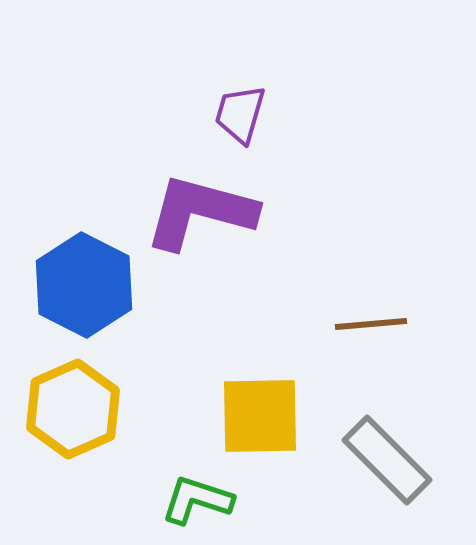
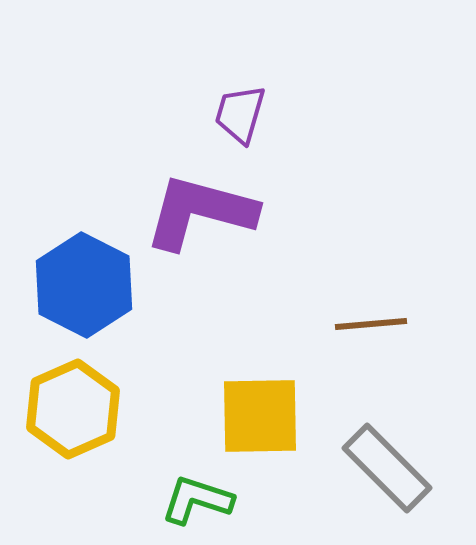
gray rectangle: moved 8 px down
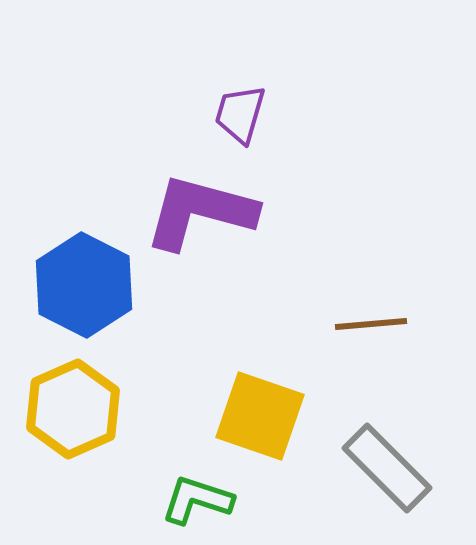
yellow square: rotated 20 degrees clockwise
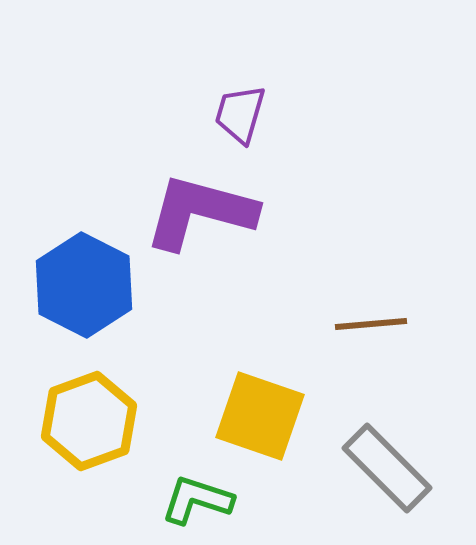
yellow hexagon: moved 16 px right, 12 px down; rotated 4 degrees clockwise
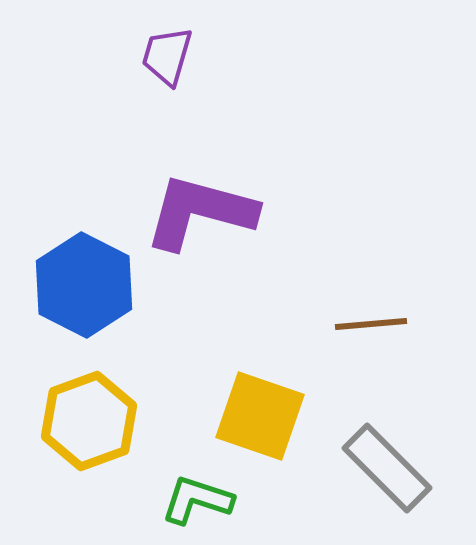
purple trapezoid: moved 73 px left, 58 px up
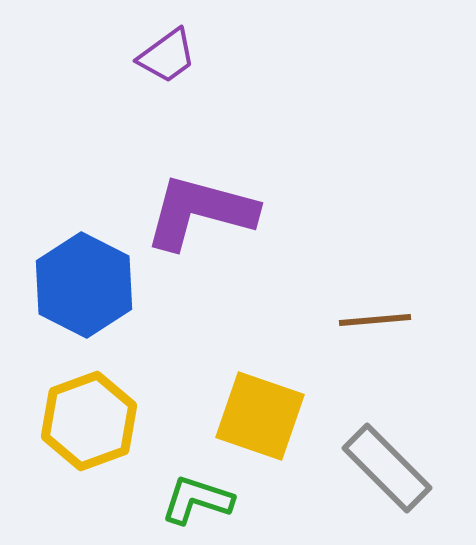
purple trapezoid: rotated 142 degrees counterclockwise
brown line: moved 4 px right, 4 px up
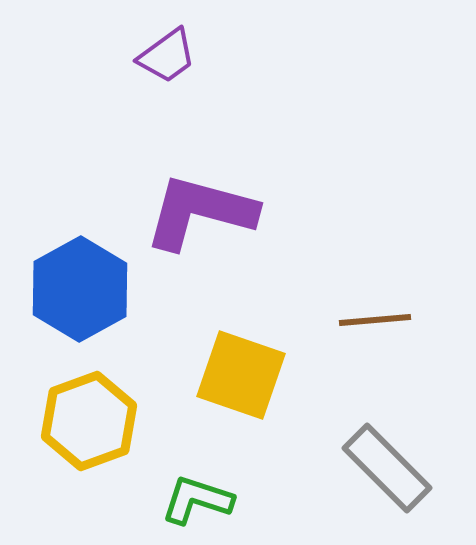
blue hexagon: moved 4 px left, 4 px down; rotated 4 degrees clockwise
yellow square: moved 19 px left, 41 px up
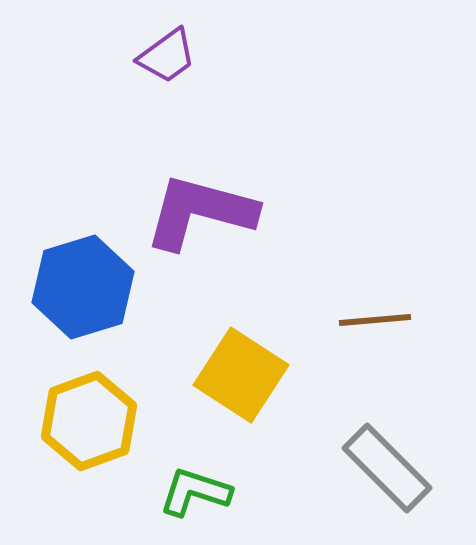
blue hexagon: moved 3 px right, 2 px up; rotated 12 degrees clockwise
yellow square: rotated 14 degrees clockwise
green L-shape: moved 2 px left, 8 px up
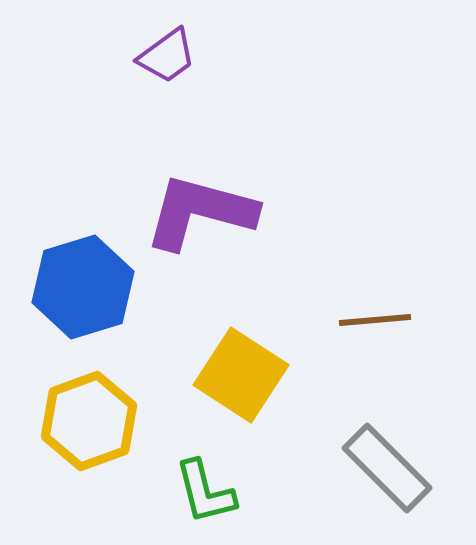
green L-shape: moved 10 px right; rotated 122 degrees counterclockwise
